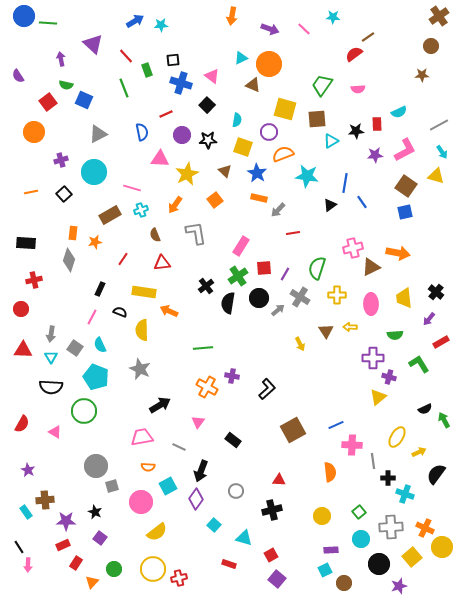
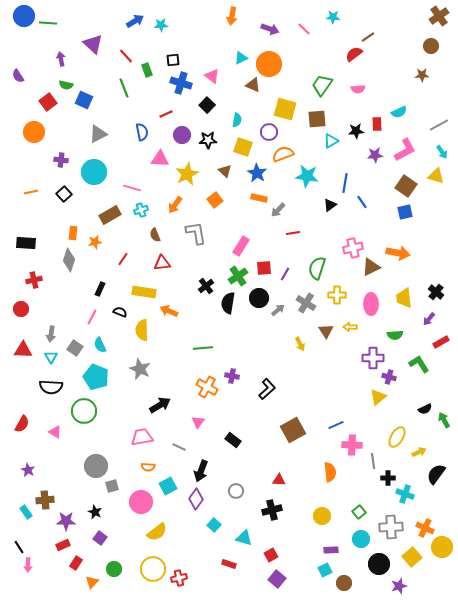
purple cross at (61, 160): rotated 24 degrees clockwise
gray cross at (300, 297): moved 6 px right, 6 px down
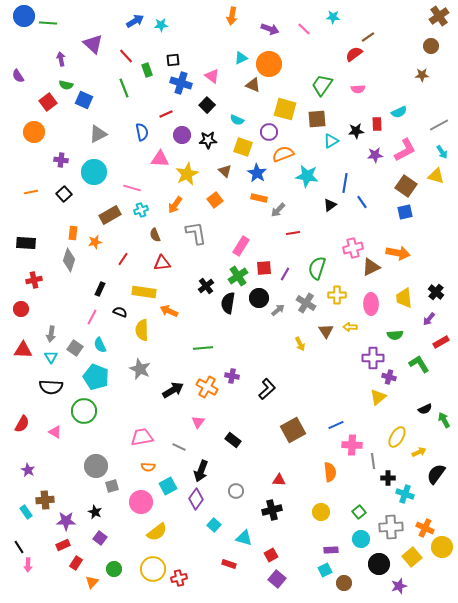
cyan semicircle at (237, 120): rotated 104 degrees clockwise
black arrow at (160, 405): moved 13 px right, 15 px up
yellow circle at (322, 516): moved 1 px left, 4 px up
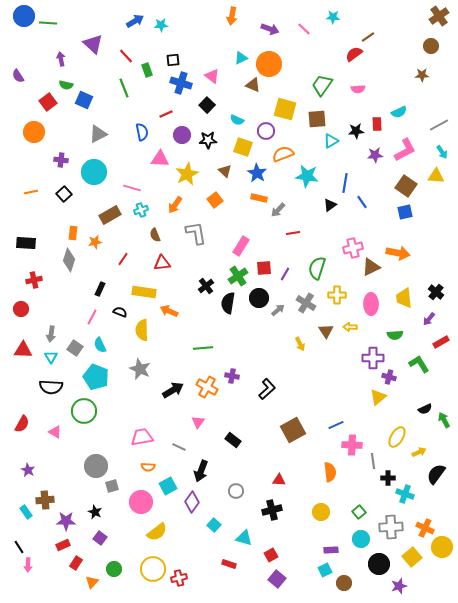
purple circle at (269, 132): moved 3 px left, 1 px up
yellow triangle at (436, 176): rotated 12 degrees counterclockwise
purple diamond at (196, 499): moved 4 px left, 3 px down
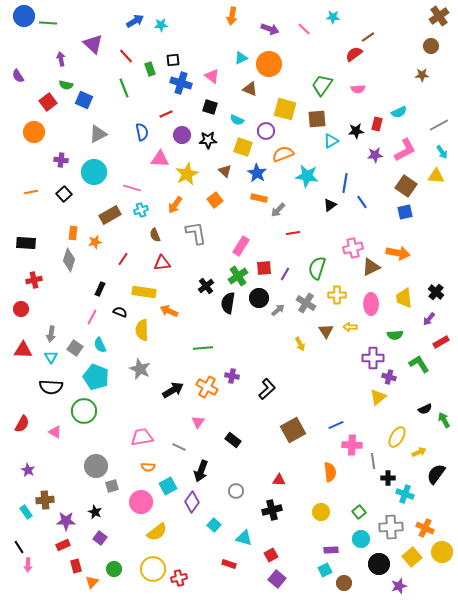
green rectangle at (147, 70): moved 3 px right, 1 px up
brown triangle at (253, 85): moved 3 px left, 4 px down
black square at (207, 105): moved 3 px right, 2 px down; rotated 28 degrees counterclockwise
red rectangle at (377, 124): rotated 16 degrees clockwise
yellow circle at (442, 547): moved 5 px down
red rectangle at (76, 563): moved 3 px down; rotated 48 degrees counterclockwise
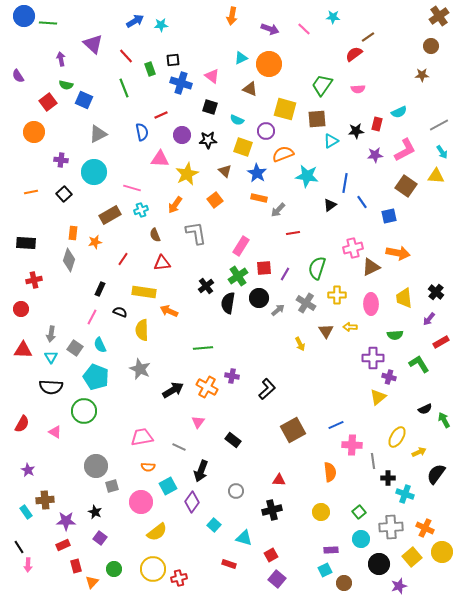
red line at (166, 114): moved 5 px left, 1 px down
blue square at (405, 212): moved 16 px left, 4 px down
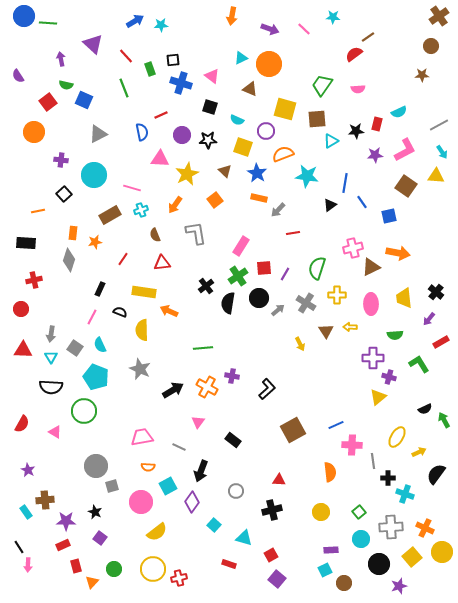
cyan circle at (94, 172): moved 3 px down
orange line at (31, 192): moved 7 px right, 19 px down
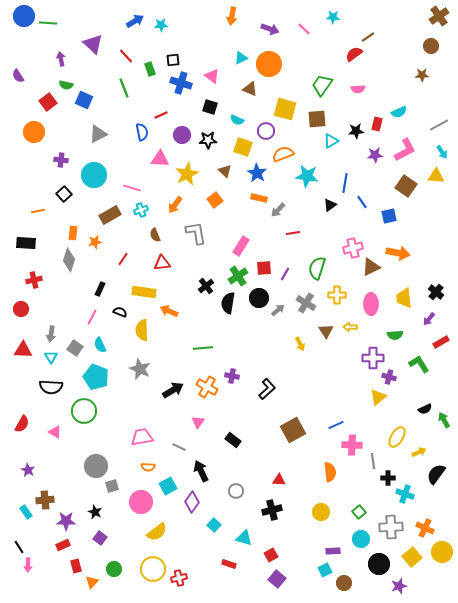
black arrow at (201, 471): rotated 135 degrees clockwise
purple rectangle at (331, 550): moved 2 px right, 1 px down
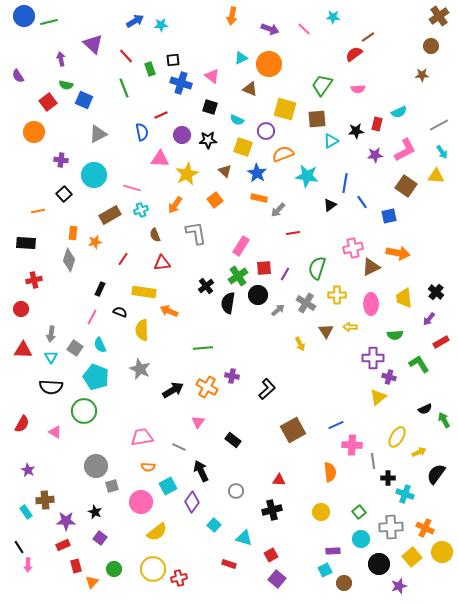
green line at (48, 23): moved 1 px right, 1 px up; rotated 18 degrees counterclockwise
black circle at (259, 298): moved 1 px left, 3 px up
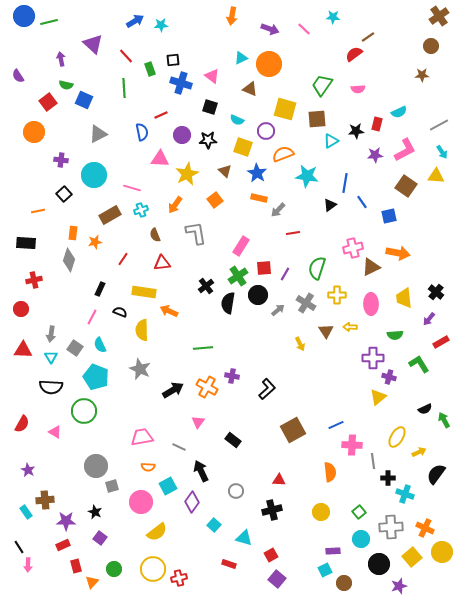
green line at (124, 88): rotated 18 degrees clockwise
